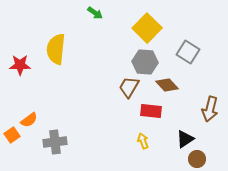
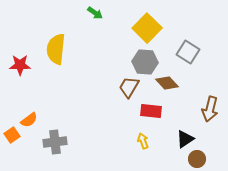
brown diamond: moved 2 px up
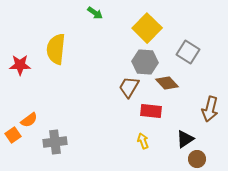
orange square: moved 1 px right
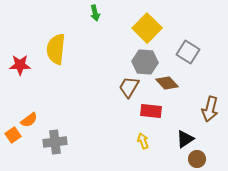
green arrow: rotated 42 degrees clockwise
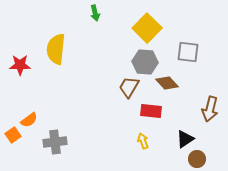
gray square: rotated 25 degrees counterclockwise
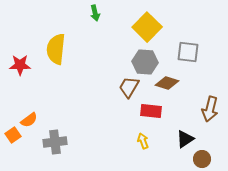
yellow square: moved 1 px up
brown diamond: rotated 30 degrees counterclockwise
brown circle: moved 5 px right
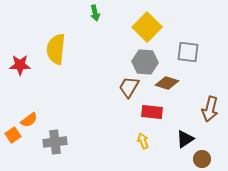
red rectangle: moved 1 px right, 1 px down
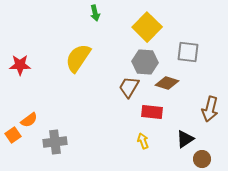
yellow semicircle: moved 22 px right, 9 px down; rotated 28 degrees clockwise
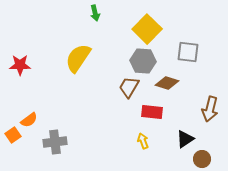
yellow square: moved 2 px down
gray hexagon: moved 2 px left, 1 px up
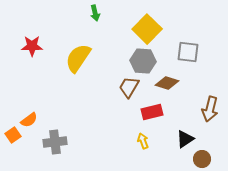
red star: moved 12 px right, 19 px up
red rectangle: rotated 20 degrees counterclockwise
